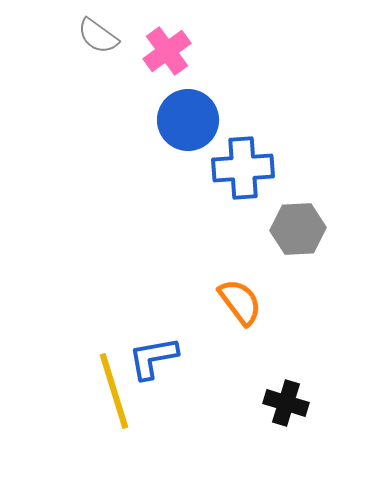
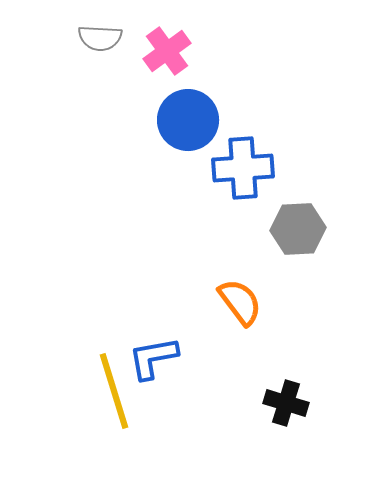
gray semicircle: moved 2 px right, 2 px down; rotated 33 degrees counterclockwise
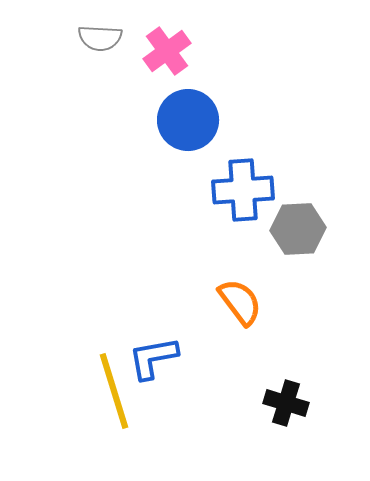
blue cross: moved 22 px down
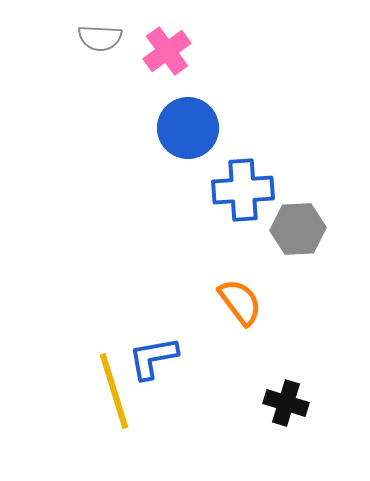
blue circle: moved 8 px down
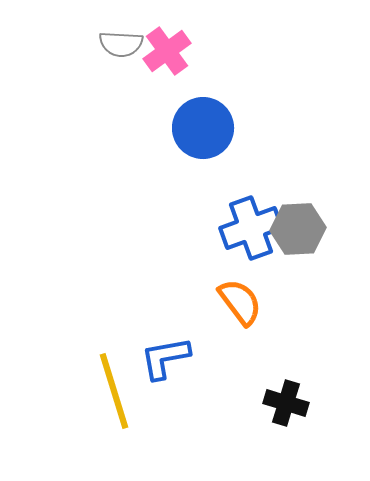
gray semicircle: moved 21 px right, 6 px down
blue circle: moved 15 px right
blue cross: moved 8 px right, 38 px down; rotated 16 degrees counterclockwise
blue L-shape: moved 12 px right
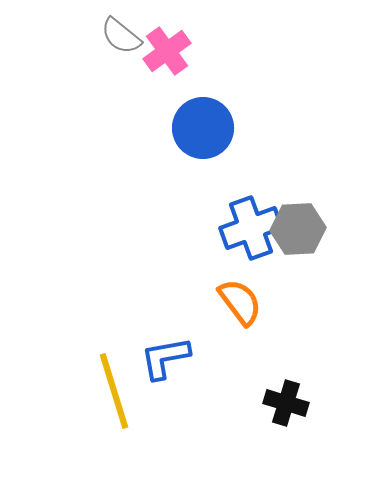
gray semicircle: moved 8 px up; rotated 36 degrees clockwise
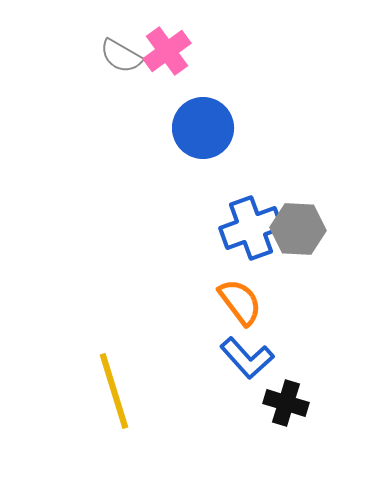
gray semicircle: moved 20 px down; rotated 9 degrees counterclockwise
gray hexagon: rotated 6 degrees clockwise
blue L-shape: moved 82 px right; rotated 122 degrees counterclockwise
